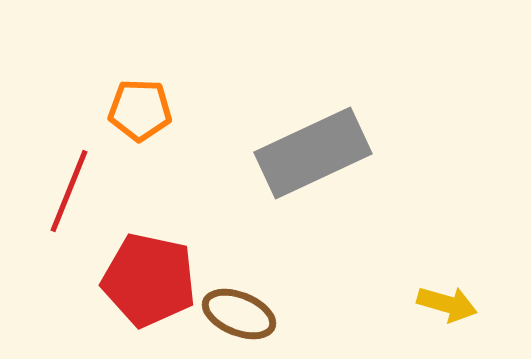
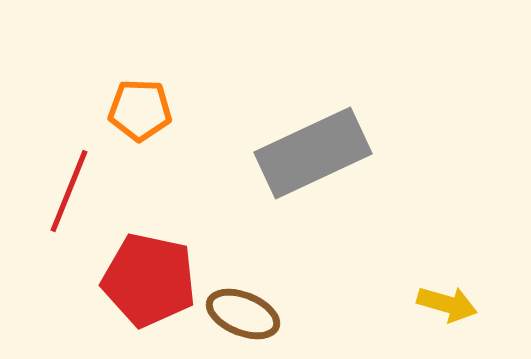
brown ellipse: moved 4 px right
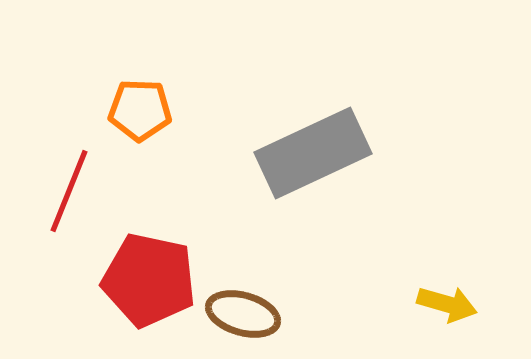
brown ellipse: rotated 6 degrees counterclockwise
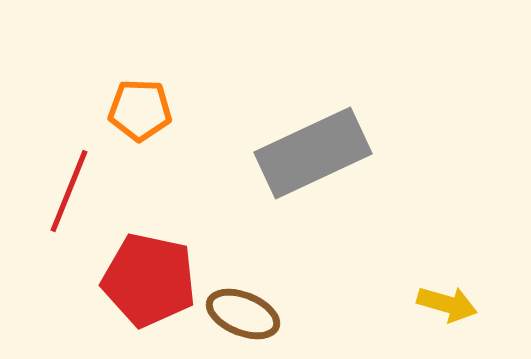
brown ellipse: rotated 6 degrees clockwise
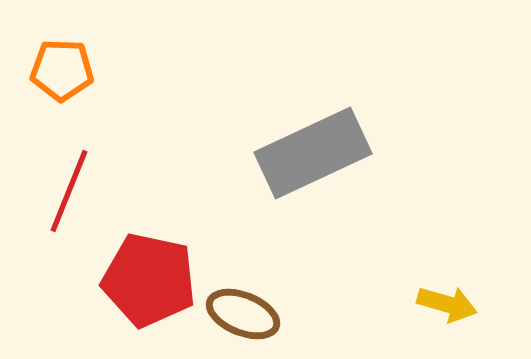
orange pentagon: moved 78 px left, 40 px up
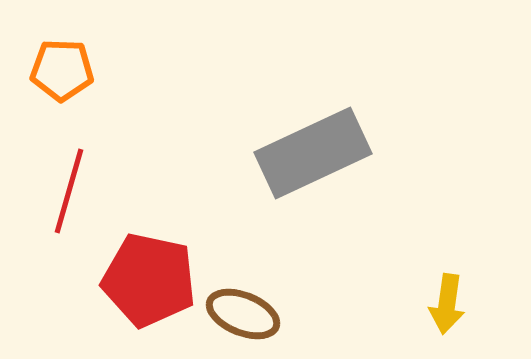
red line: rotated 6 degrees counterclockwise
yellow arrow: rotated 82 degrees clockwise
